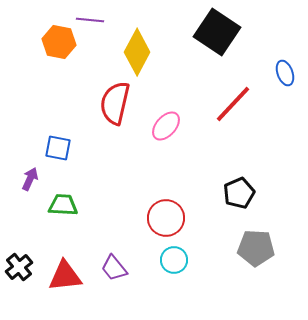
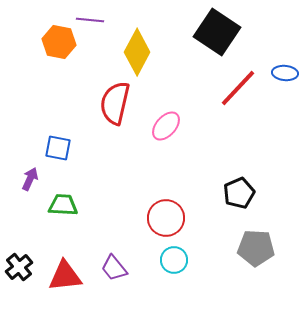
blue ellipse: rotated 65 degrees counterclockwise
red line: moved 5 px right, 16 px up
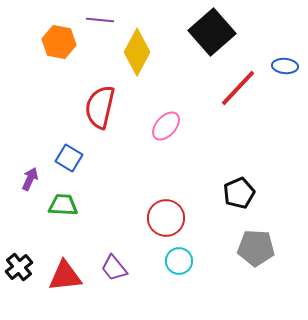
purple line: moved 10 px right
black square: moved 5 px left; rotated 15 degrees clockwise
blue ellipse: moved 7 px up
red semicircle: moved 15 px left, 4 px down
blue square: moved 11 px right, 10 px down; rotated 20 degrees clockwise
cyan circle: moved 5 px right, 1 px down
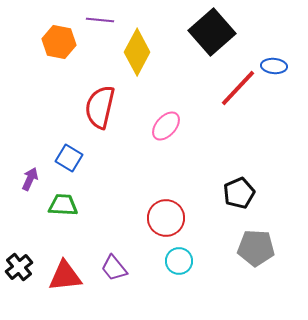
blue ellipse: moved 11 px left
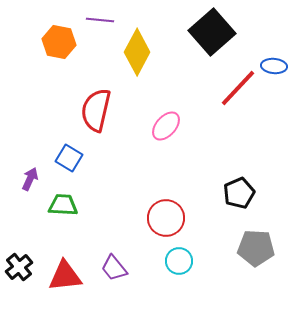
red semicircle: moved 4 px left, 3 px down
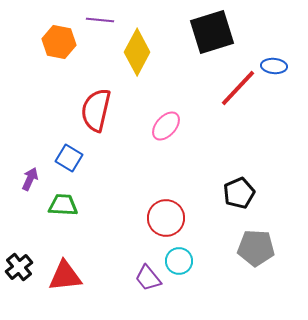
black square: rotated 24 degrees clockwise
purple trapezoid: moved 34 px right, 10 px down
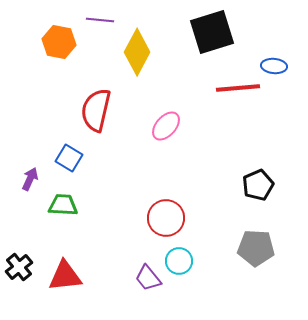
red line: rotated 42 degrees clockwise
black pentagon: moved 19 px right, 8 px up
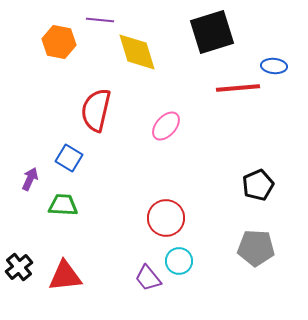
yellow diamond: rotated 45 degrees counterclockwise
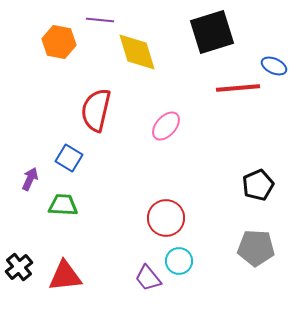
blue ellipse: rotated 20 degrees clockwise
